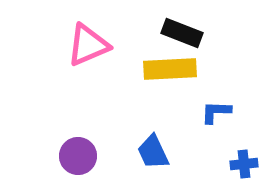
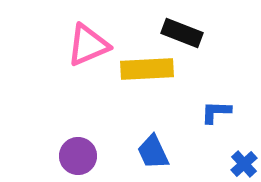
yellow rectangle: moved 23 px left
blue cross: rotated 36 degrees counterclockwise
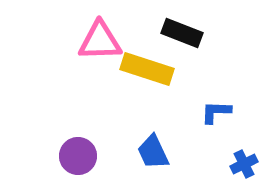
pink triangle: moved 12 px right, 4 px up; rotated 21 degrees clockwise
yellow rectangle: rotated 21 degrees clockwise
blue cross: rotated 16 degrees clockwise
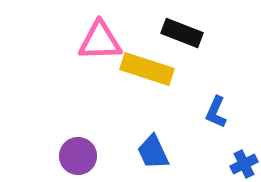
blue L-shape: rotated 68 degrees counterclockwise
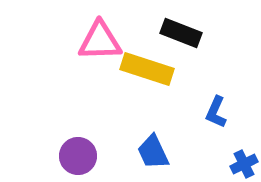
black rectangle: moved 1 px left
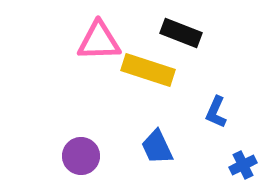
pink triangle: moved 1 px left
yellow rectangle: moved 1 px right, 1 px down
blue trapezoid: moved 4 px right, 5 px up
purple circle: moved 3 px right
blue cross: moved 1 px left, 1 px down
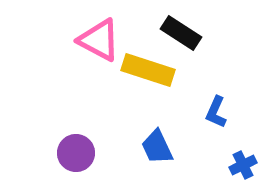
black rectangle: rotated 12 degrees clockwise
pink triangle: moved 1 px up; rotated 30 degrees clockwise
purple circle: moved 5 px left, 3 px up
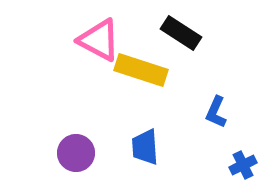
yellow rectangle: moved 7 px left
blue trapezoid: moved 12 px left; rotated 21 degrees clockwise
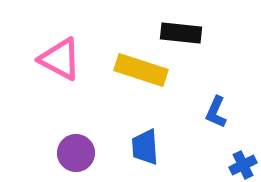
black rectangle: rotated 27 degrees counterclockwise
pink triangle: moved 39 px left, 19 px down
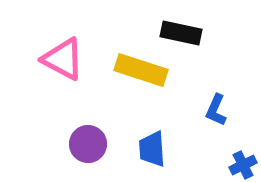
black rectangle: rotated 6 degrees clockwise
pink triangle: moved 3 px right
blue L-shape: moved 2 px up
blue trapezoid: moved 7 px right, 2 px down
purple circle: moved 12 px right, 9 px up
